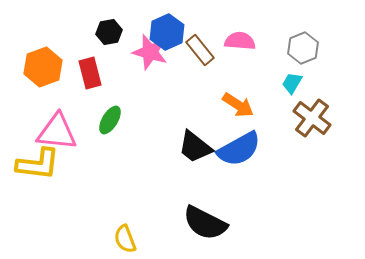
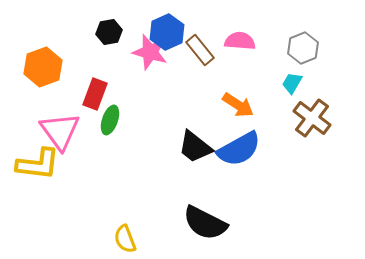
red rectangle: moved 5 px right, 21 px down; rotated 36 degrees clockwise
green ellipse: rotated 12 degrees counterclockwise
pink triangle: moved 3 px right, 1 px up; rotated 48 degrees clockwise
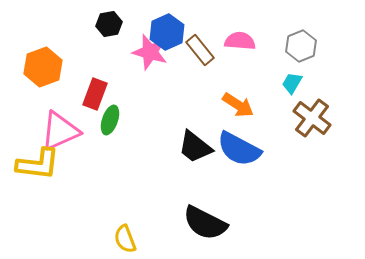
black hexagon: moved 8 px up
gray hexagon: moved 2 px left, 2 px up
pink triangle: rotated 42 degrees clockwise
blue semicircle: rotated 57 degrees clockwise
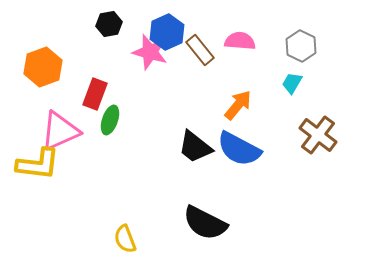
gray hexagon: rotated 12 degrees counterclockwise
orange arrow: rotated 84 degrees counterclockwise
brown cross: moved 6 px right, 17 px down
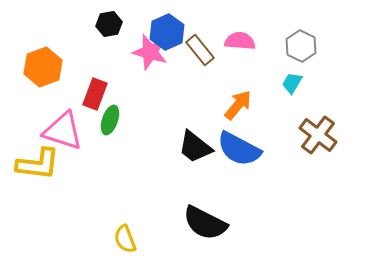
pink triangle: moved 3 px right; rotated 42 degrees clockwise
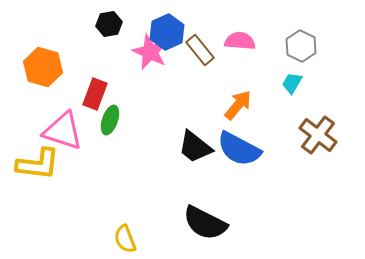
pink star: rotated 9 degrees clockwise
orange hexagon: rotated 24 degrees counterclockwise
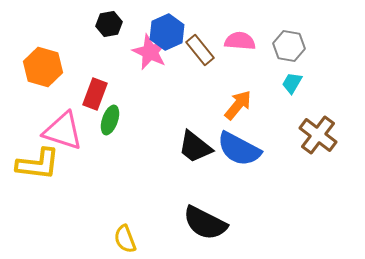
gray hexagon: moved 12 px left; rotated 16 degrees counterclockwise
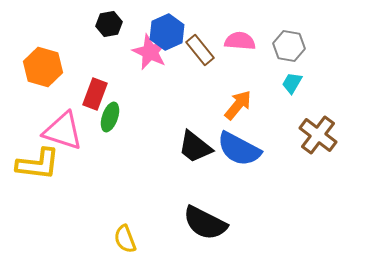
green ellipse: moved 3 px up
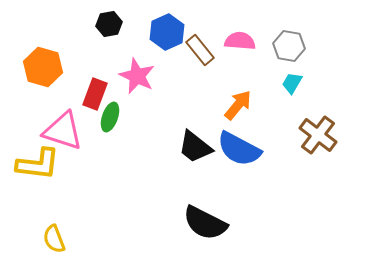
pink star: moved 13 px left, 24 px down
yellow semicircle: moved 71 px left
